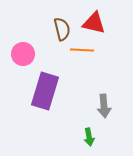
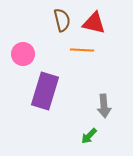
brown semicircle: moved 9 px up
green arrow: moved 1 px up; rotated 54 degrees clockwise
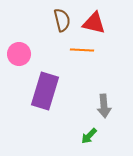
pink circle: moved 4 px left
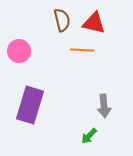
pink circle: moved 3 px up
purple rectangle: moved 15 px left, 14 px down
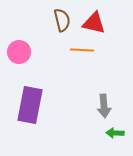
pink circle: moved 1 px down
purple rectangle: rotated 6 degrees counterclockwise
green arrow: moved 26 px right, 3 px up; rotated 48 degrees clockwise
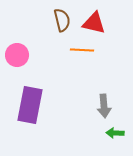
pink circle: moved 2 px left, 3 px down
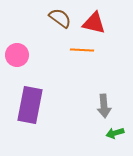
brown semicircle: moved 2 px left, 2 px up; rotated 40 degrees counterclockwise
green arrow: rotated 18 degrees counterclockwise
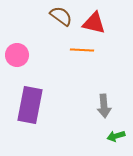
brown semicircle: moved 1 px right, 2 px up
green arrow: moved 1 px right, 3 px down
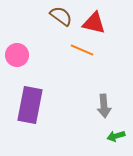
orange line: rotated 20 degrees clockwise
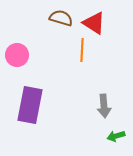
brown semicircle: moved 2 px down; rotated 20 degrees counterclockwise
red triangle: rotated 20 degrees clockwise
orange line: rotated 70 degrees clockwise
